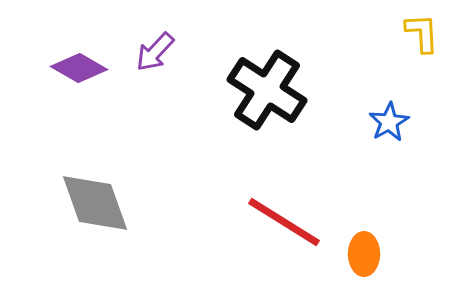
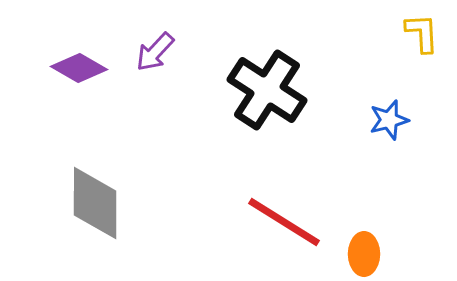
blue star: moved 2 px up; rotated 15 degrees clockwise
gray diamond: rotated 20 degrees clockwise
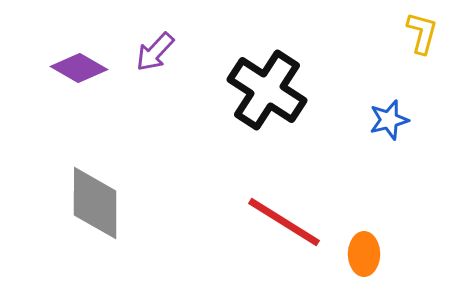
yellow L-shape: rotated 18 degrees clockwise
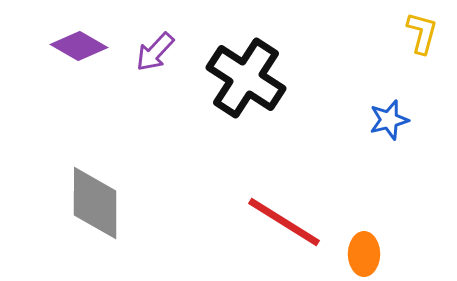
purple diamond: moved 22 px up
black cross: moved 21 px left, 12 px up
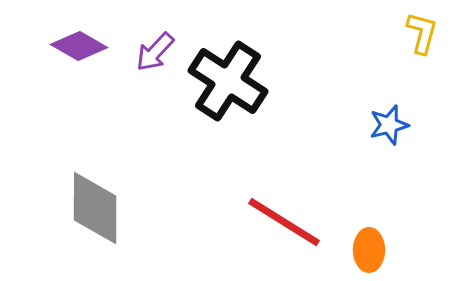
black cross: moved 18 px left, 3 px down
blue star: moved 5 px down
gray diamond: moved 5 px down
orange ellipse: moved 5 px right, 4 px up
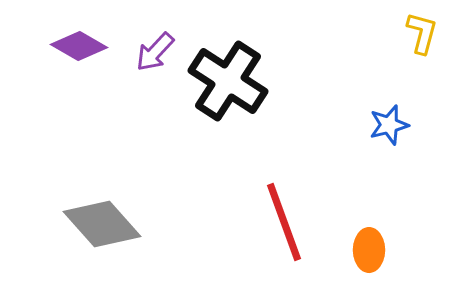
gray diamond: moved 7 px right, 16 px down; rotated 42 degrees counterclockwise
red line: rotated 38 degrees clockwise
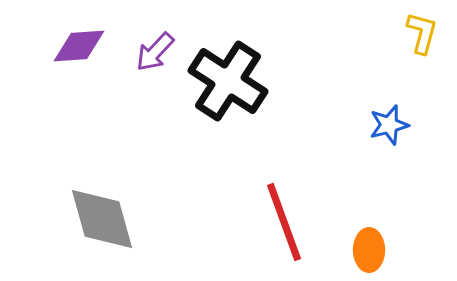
purple diamond: rotated 34 degrees counterclockwise
gray diamond: moved 5 px up; rotated 26 degrees clockwise
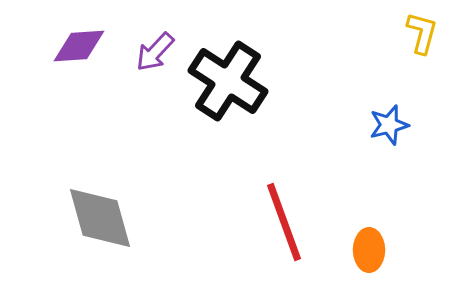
gray diamond: moved 2 px left, 1 px up
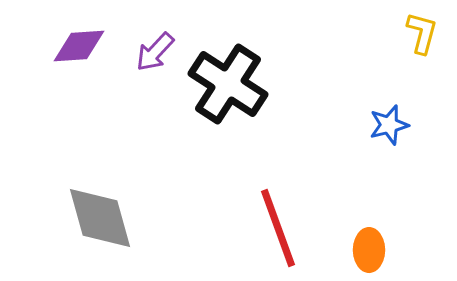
black cross: moved 3 px down
red line: moved 6 px left, 6 px down
